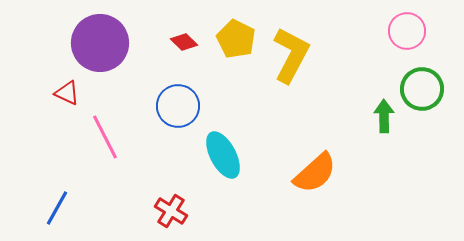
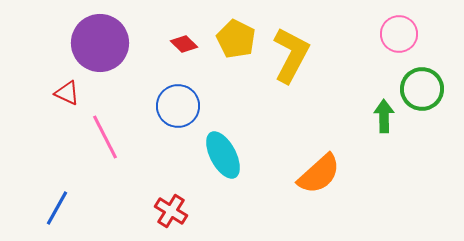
pink circle: moved 8 px left, 3 px down
red diamond: moved 2 px down
orange semicircle: moved 4 px right, 1 px down
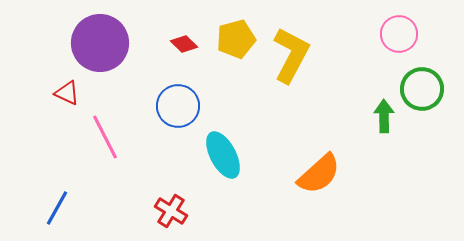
yellow pentagon: rotated 30 degrees clockwise
